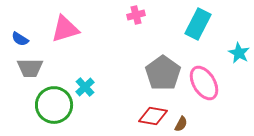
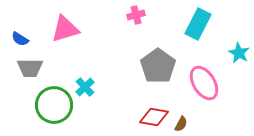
gray pentagon: moved 5 px left, 7 px up
red diamond: moved 1 px right, 1 px down
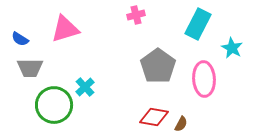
cyan star: moved 7 px left, 5 px up
pink ellipse: moved 4 px up; rotated 28 degrees clockwise
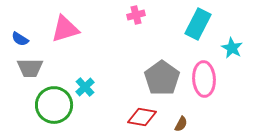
gray pentagon: moved 4 px right, 12 px down
red diamond: moved 12 px left
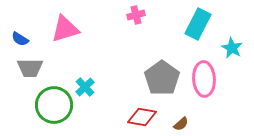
brown semicircle: rotated 21 degrees clockwise
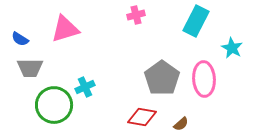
cyan rectangle: moved 2 px left, 3 px up
cyan cross: rotated 18 degrees clockwise
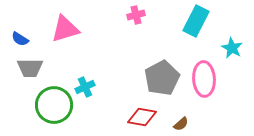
gray pentagon: rotated 8 degrees clockwise
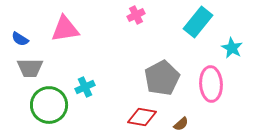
pink cross: rotated 12 degrees counterclockwise
cyan rectangle: moved 2 px right, 1 px down; rotated 12 degrees clockwise
pink triangle: rotated 8 degrees clockwise
pink ellipse: moved 7 px right, 5 px down
green circle: moved 5 px left
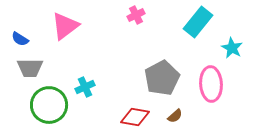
pink triangle: moved 3 px up; rotated 28 degrees counterclockwise
red diamond: moved 7 px left
brown semicircle: moved 6 px left, 8 px up
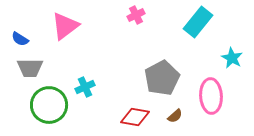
cyan star: moved 10 px down
pink ellipse: moved 12 px down
